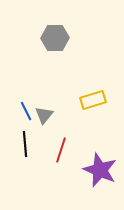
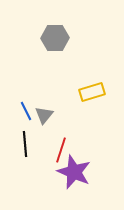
yellow rectangle: moved 1 px left, 8 px up
purple star: moved 26 px left, 2 px down
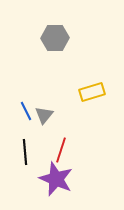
black line: moved 8 px down
purple star: moved 18 px left, 7 px down
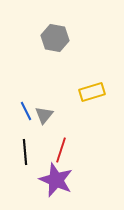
gray hexagon: rotated 12 degrees clockwise
purple star: moved 1 px down
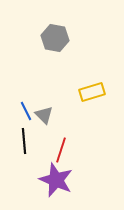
gray triangle: rotated 24 degrees counterclockwise
black line: moved 1 px left, 11 px up
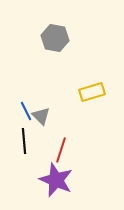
gray triangle: moved 3 px left, 1 px down
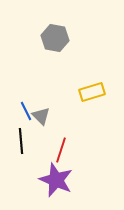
black line: moved 3 px left
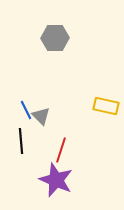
gray hexagon: rotated 12 degrees counterclockwise
yellow rectangle: moved 14 px right, 14 px down; rotated 30 degrees clockwise
blue line: moved 1 px up
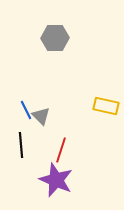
black line: moved 4 px down
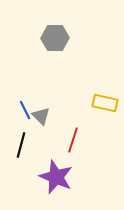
yellow rectangle: moved 1 px left, 3 px up
blue line: moved 1 px left
black line: rotated 20 degrees clockwise
red line: moved 12 px right, 10 px up
purple star: moved 3 px up
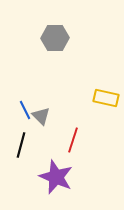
yellow rectangle: moved 1 px right, 5 px up
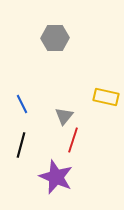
yellow rectangle: moved 1 px up
blue line: moved 3 px left, 6 px up
gray triangle: moved 23 px right; rotated 24 degrees clockwise
